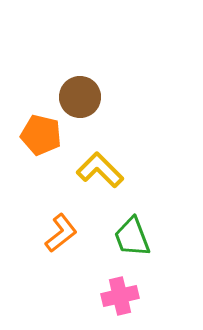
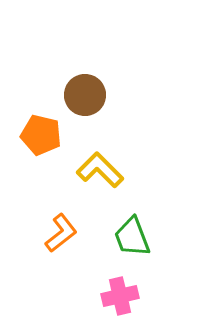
brown circle: moved 5 px right, 2 px up
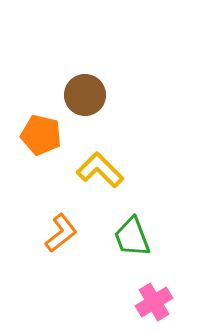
pink cross: moved 34 px right, 6 px down; rotated 18 degrees counterclockwise
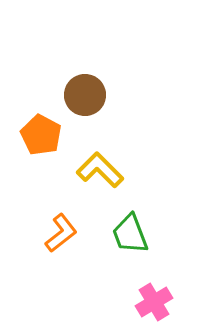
orange pentagon: rotated 15 degrees clockwise
green trapezoid: moved 2 px left, 3 px up
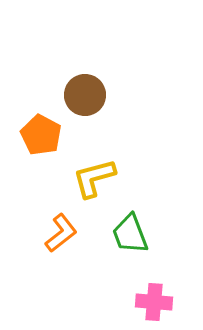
yellow L-shape: moved 6 px left, 8 px down; rotated 60 degrees counterclockwise
pink cross: rotated 36 degrees clockwise
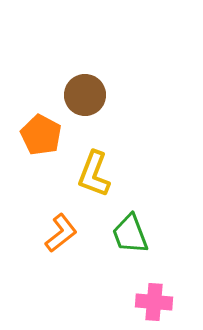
yellow L-shape: moved 4 px up; rotated 54 degrees counterclockwise
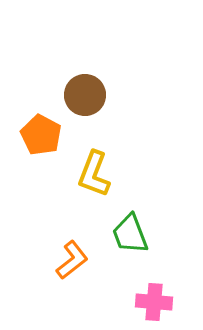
orange L-shape: moved 11 px right, 27 px down
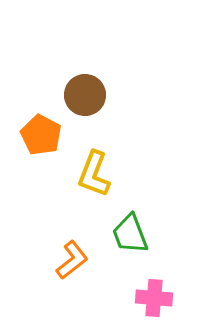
pink cross: moved 4 px up
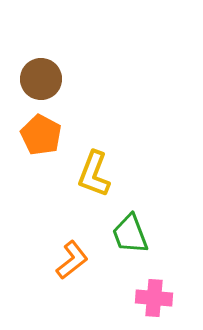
brown circle: moved 44 px left, 16 px up
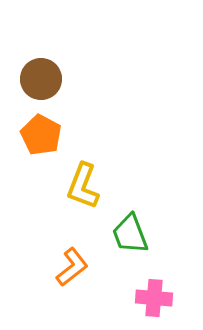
yellow L-shape: moved 11 px left, 12 px down
orange L-shape: moved 7 px down
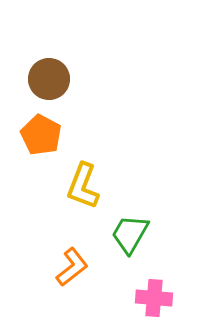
brown circle: moved 8 px right
green trapezoid: rotated 51 degrees clockwise
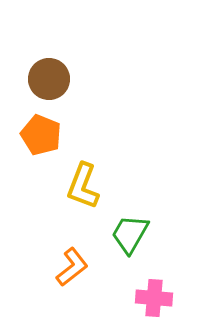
orange pentagon: rotated 6 degrees counterclockwise
